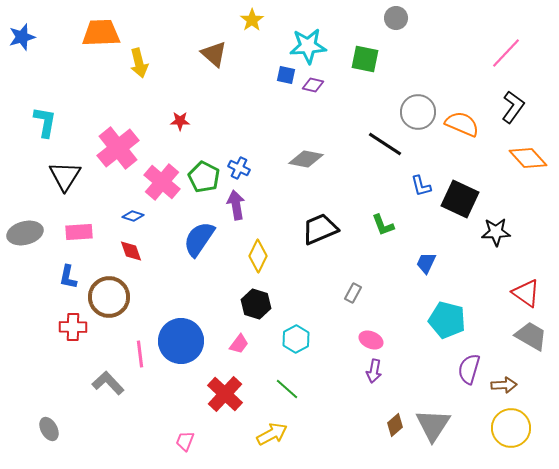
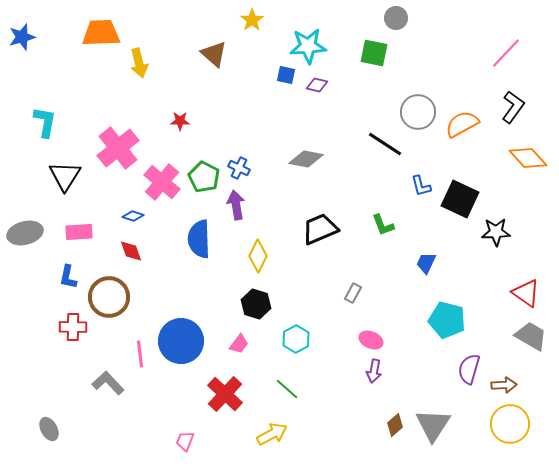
green square at (365, 59): moved 9 px right, 6 px up
purple diamond at (313, 85): moved 4 px right
orange semicircle at (462, 124): rotated 52 degrees counterclockwise
blue semicircle at (199, 239): rotated 36 degrees counterclockwise
yellow circle at (511, 428): moved 1 px left, 4 px up
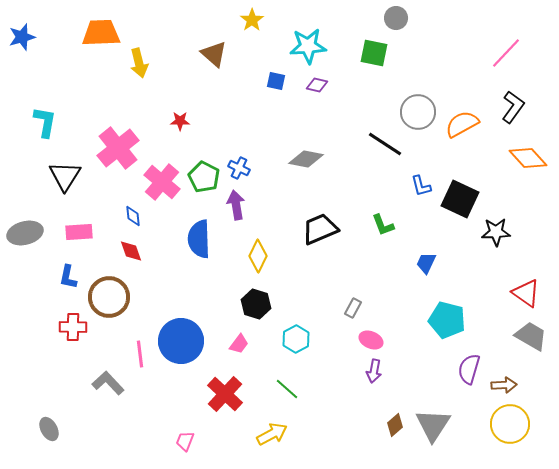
blue square at (286, 75): moved 10 px left, 6 px down
blue diamond at (133, 216): rotated 65 degrees clockwise
gray rectangle at (353, 293): moved 15 px down
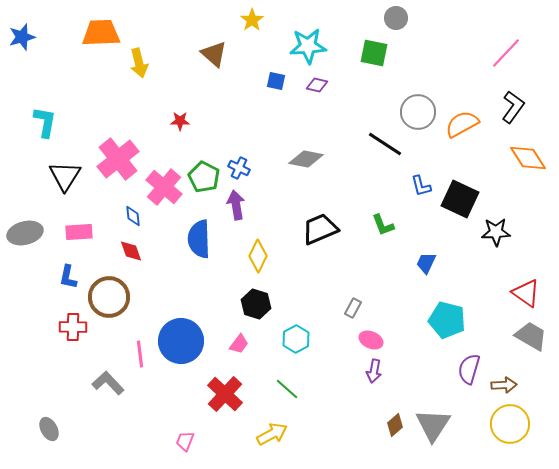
pink cross at (118, 148): moved 11 px down
orange diamond at (528, 158): rotated 9 degrees clockwise
pink cross at (162, 182): moved 2 px right, 5 px down
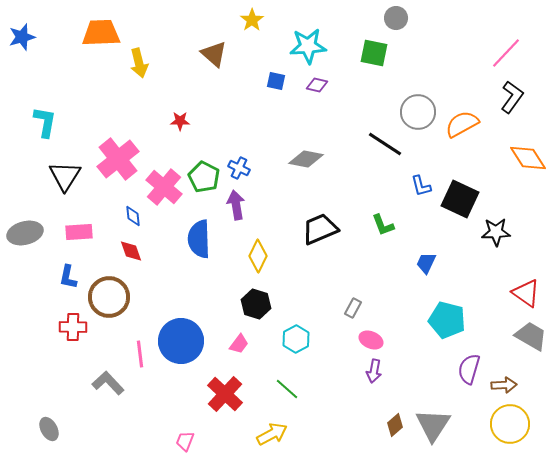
black L-shape at (513, 107): moved 1 px left, 10 px up
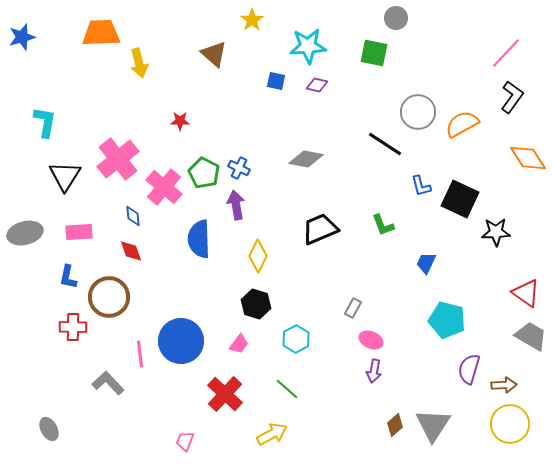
green pentagon at (204, 177): moved 4 px up
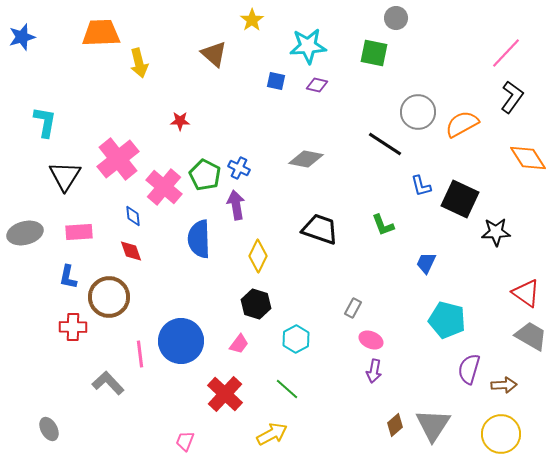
green pentagon at (204, 173): moved 1 px right, 2 px down
black trapezoid at (320, 229): rotated 42 degrees clockwise
yellow circle at (510, 424): moved 9 px left, 10 px down
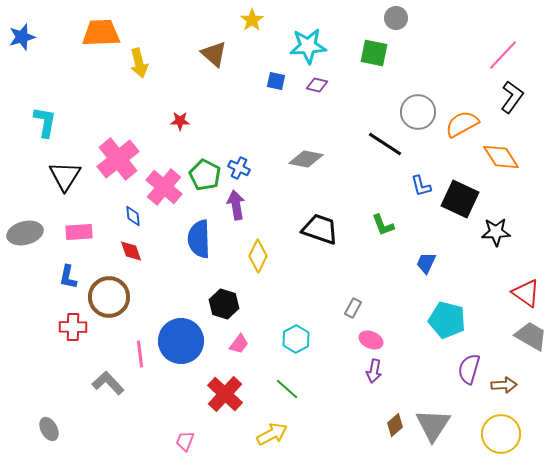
pink line at (506, 53): moved 3 px left, 2 px down
orange diamond at (528, 158): moved 27 px left, 1 px up
black hexagon at (256, 304): moved 32 px left
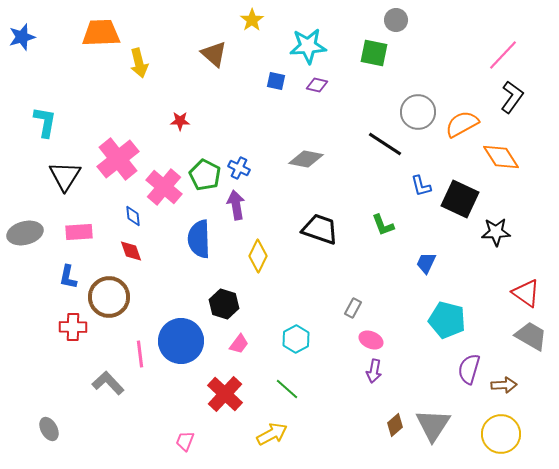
gray circle at (396, 18): moved 2 px down
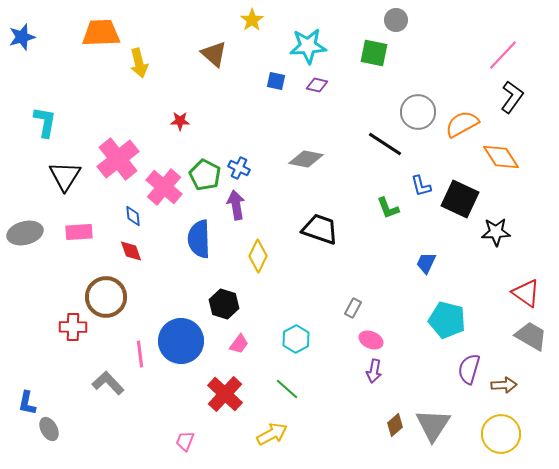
green L-shape at (383, 225): moved 5 px right, 17 px up
blue L-shape at (68, 277): moved 41 px left, 126 px down
brown circle at (109, 297): moved 3 px left
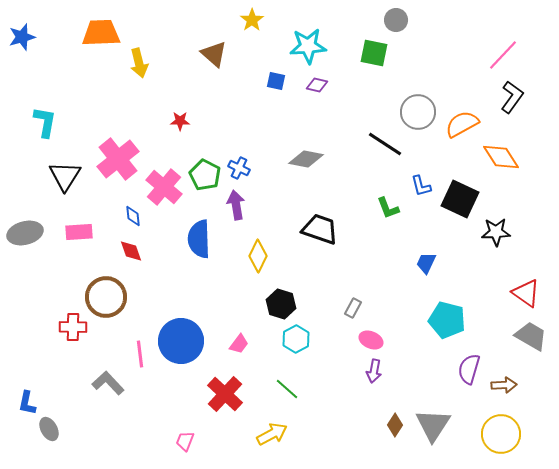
black hexagon at (224, 304): moved 57 px right
brown diamond at (395, 425): rotated 15 degrees counterclockwise
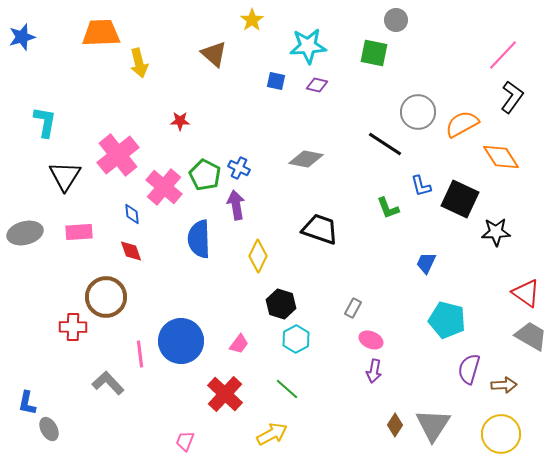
pink cross at (118, 159): moved 4 px up
blue diamond at (133, 216): moved 1 px left, 2 px up
